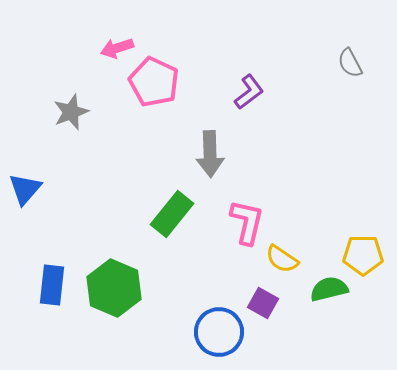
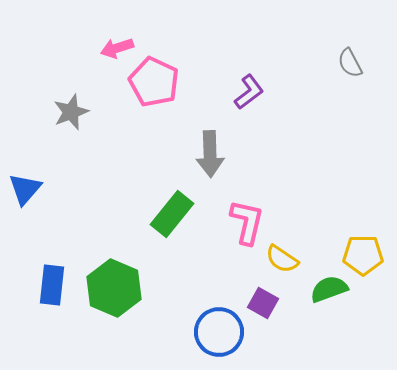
green semicircle: rotated 6 degrees counterclockwise
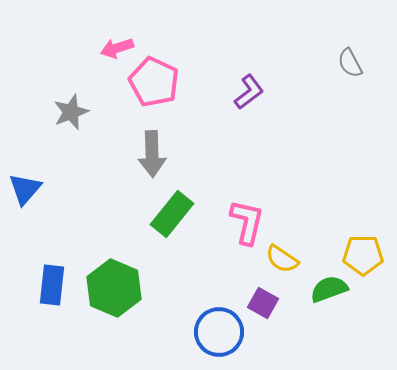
gray arrow: moved 58 px left
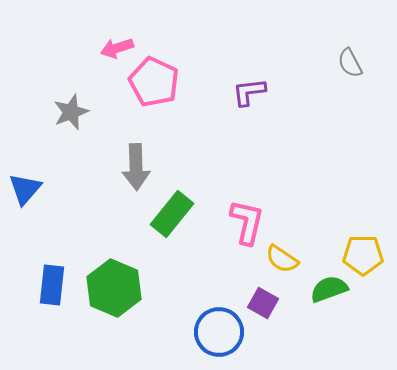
purple L-shape: rotated 150 degrees counterclockwise
gray arrow: moved 16 px left, 13 px down
